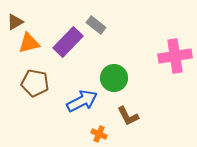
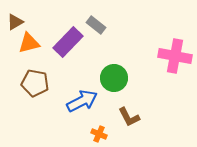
pink cross: rotated 20 degrees clockwise
brown L-shape: moved 1 px right, 1 px down
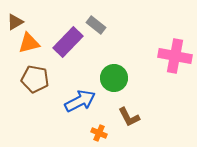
brown pentagon: moved 4 px up
blue arrow: moved 2 px left
orange cross: moved 1 px up
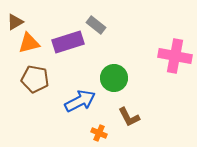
purple rectangle: rotated 28 degrees clockwise
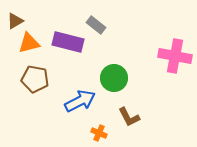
brown triangle: moved 1 px up
purple rectangle: rotated 32 degrees clockwise
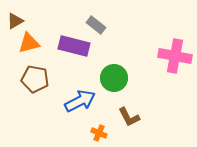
purple rectangle: moved 6 px right, 4 px down
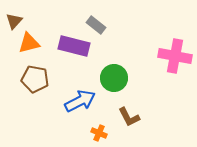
brown triangle: moved 1 px left; rotated 18 degrees counterclockwise
